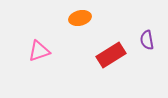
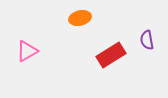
pink triangle: moved 12 px left; rotated 10 degrees counterclockwise
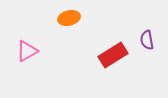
orange ellipse: moved 11 px left
red rectangle: moved 2 px right
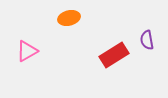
red rectangle: moved 1 px right
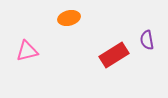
pink triangle: rotated 15 degrees clockwise
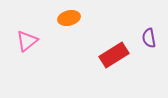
purple semicircle: moved 2 px right, 2 px up
pink triangle: moved 10 px up; rotated 25 degrees counterclockwise
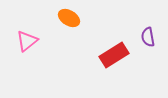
orange ellipse: rotated 45 degrees clockwise
purple semicircle: moved 1 px left, 1 px up
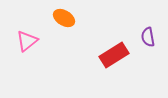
orange ellipse: moved 5 px left
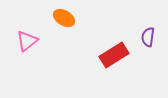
purple semicircle: rotated 18 degrees clockwise
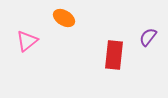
purple semicircle: rotated 30 degrees clockwise
red rectangle: rotated 52 degrees counterclockwise
